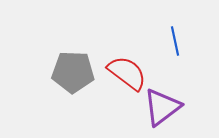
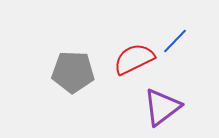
blue line: rotated 56 degrees clockwise
red semicircle: moved 7 px right, 14 px up; rotated 63 degrees counterclockwise
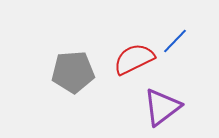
gray pentagon: rotated 6 degrees counterclockwise
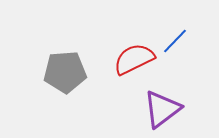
gray pentagon: moved 8 px left
purple triangle: moved 2 px down
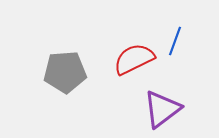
blue line: rotated 24 degrees counterclockwise
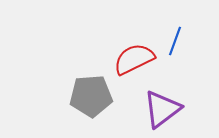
gray pentagon: moved 26 px right, 24 px down
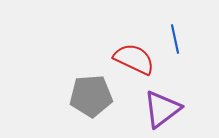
blue line: moved 2 px up; rotated 32 degrees counterclockwise
red semicircle: rotated 51 degrees clockwise
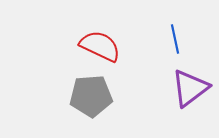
red semicircle: moved 34 px left, 13 px up
purple triangle: moved 28 px right, 21 px up
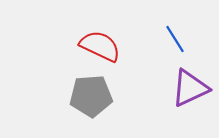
blue line: rotated 20 degrees counterclockwise
purple triangle: rotated 12 degrees clockwise
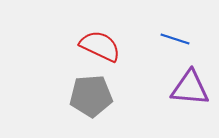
blue line: rotated 40 degrees counterclockwise
purple triangle: rotated 30 degrees clockwise
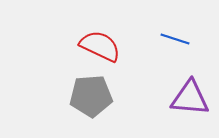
purple triangle: moved 10 px down
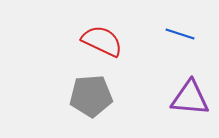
blue line: moved 5 px right, 5 px up
red semicircle: moved 2 px right, 5 px up
